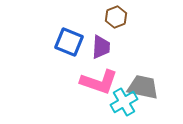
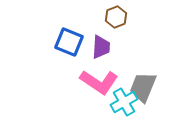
pink L-shape: rotated 15 degrees clockwise
gray trapezoid: rotated 80 degrees counterclockwise
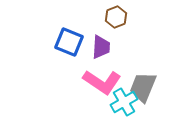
pink L-shape: moved 3 px right
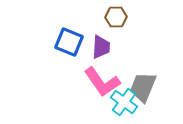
brown hexagon: rotated 20 degrees clockwise
pink L-shape: rotated 21 degrees clockwise
cyan cross: rotated 24 degrees counterclockwise
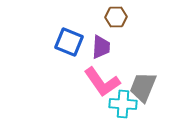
cyan cross: moved 1 px left, 2 px down; rotated 32 degrees counterclockwise
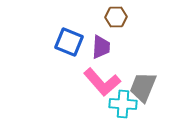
pink L-shape: rotated 6 degrees counterclockwise
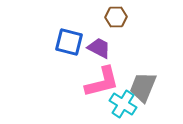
blue square: rotated 8 degrees counterclockwise
purple trapezoid: moved 2 px left, 1 px down; rotated 65 degrees counterclockwise
pink L-shape: rotated 63 degrees counterclockwise
cyan cross: rotated 28 degrees clockwise
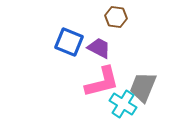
brown hexagon: rotated 10 degrees clockwise
blue square: rotated 8 degrees clockwise
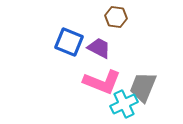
pink L-shape: rotated 36 degrees clockwise
cyan cross: moved 1 px right; rotated 32 degrees clockwise
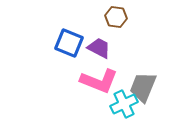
blue square: moved 1 px down
pink L-shape: moved 3 px left, 1 px up
